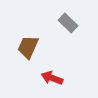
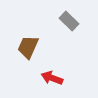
gray rectangle: moved 1 px right, 2 px up
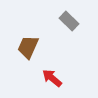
red arrow: rotated 20 degrees clockwise
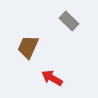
red arrow: rotated 10 degrees counterclockwise
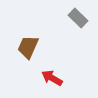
gray rectangle: moved 9 px right, 3 px up
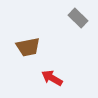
brown trapezoid: rotated 125 degrees counterclockwise
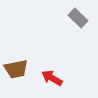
brown trapezoid: moved 12 px left, 22 px down
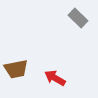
red arrow: moved 3 px right
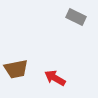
gray rectangle: moved 2 px left, 1 px up; rotated 18 degrees counterclockwise
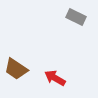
brown trapezoid: rotated 45 degrees clockwise
